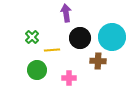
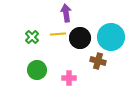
cyan circle: moved 1 px left
yellow line: moved 6 px right, 16 px up
brown cross: rotated 14 degrees clockwise
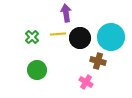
pink cross: moved 17 px right, 4 px down; rotated 32 degrees clockwise
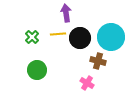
pink cross: moved 1 px right, 1 px down
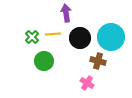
yellow line: moved 5 px left
green circle: moved 7 px right, 9 px up
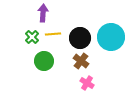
purple arrow: moved 23 px left; rotated 12 degrees clockwise
brown cross: moved 17 px left; rotated 21 degrees clockwise
